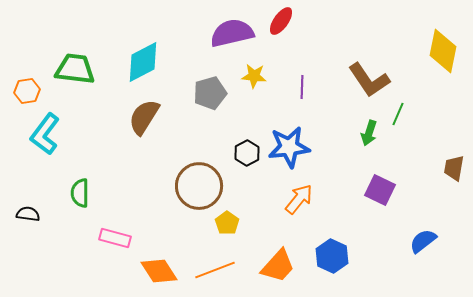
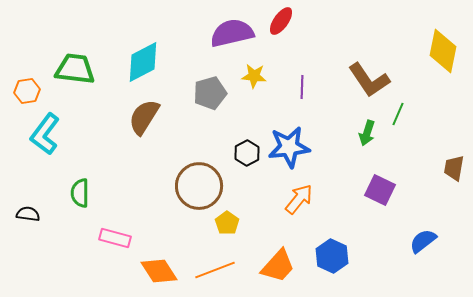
green arrow: moved 2 px left
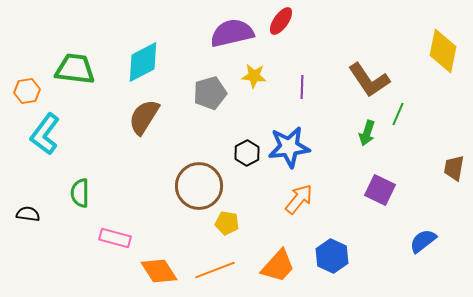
yellow pentagon: rotated 25 degrees counterclockwise
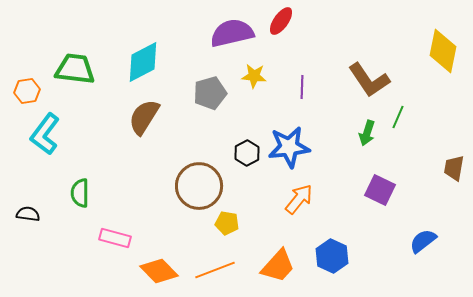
green line: moved 3 px down
orange diamond: rotated 12 degrees counterclockwise
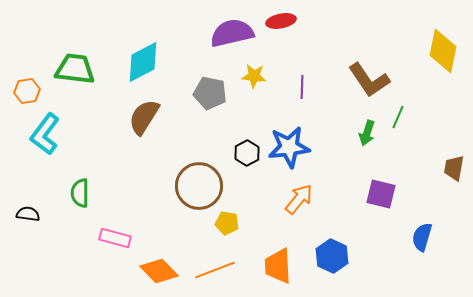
red ellipse: rotated 44 degrees clockwise
gray pentagon: rotated 28 degrees clockwise
purple square: moved 1 px right, 4 px down; rotated 12 degrees counterclockwise
blue semicircle: moved 1 px left, 4 px up; rotated 36 degrees counterclockwise
orange trapezoid: rotated 135 degrees clockwise
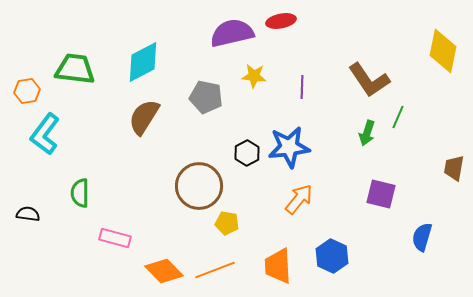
gray pentagon: moved 4 px left, 4 px down
orange diamond: moved 5 px right
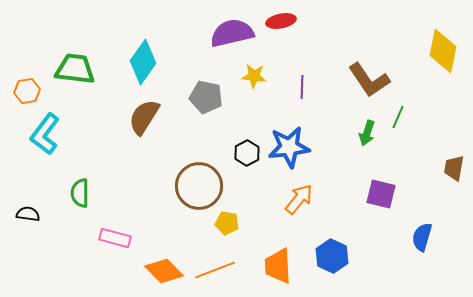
cyan diamond: rotated 27 degrees counterclockwise
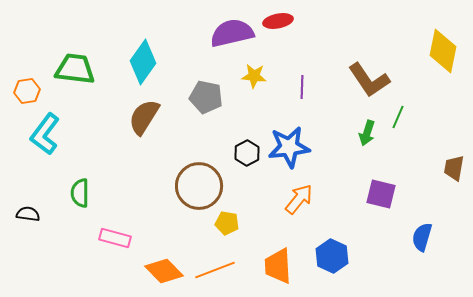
red ellipse: moved 3 px left
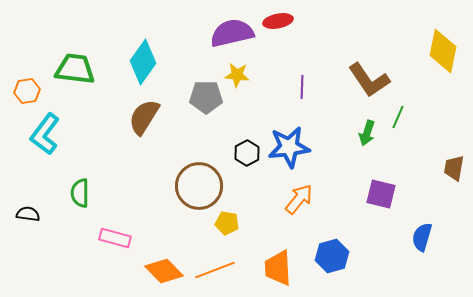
yellow star: moved 17 px left, 1 px up
gray pentagon: rotated 12 degrees counterclockwise
blue hexagon: rotated 20 degrees clockwise
orange trapezoid: moved 2 px down
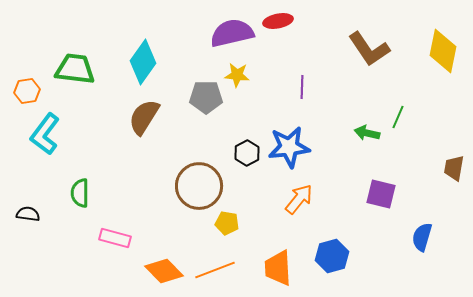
brown L-shape: moved 31 px up
green arrow: rotated 85 degrees clockwise
